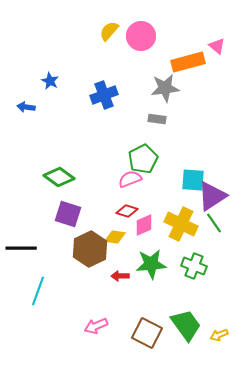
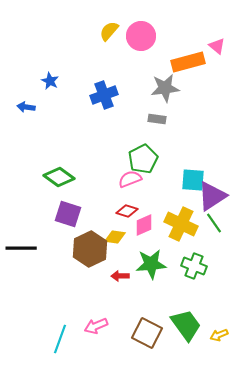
cyan line: moved 22 px right, 48 px down
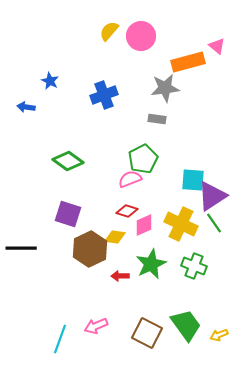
green diamond: moved 9 px right, 16 px up
green star: rotated 20 degrees counterclockwise
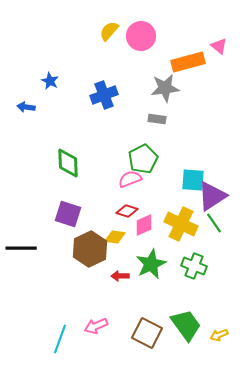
pink triangle: moved 2 px right
green diamond: moved 2 px down; rotated 52 degrees clockwise
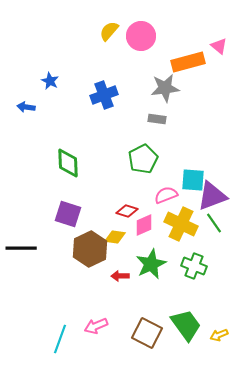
pink semicircle: moved 36 px right, 16 px down
purple triangle: rotated 12 degrees clockwise
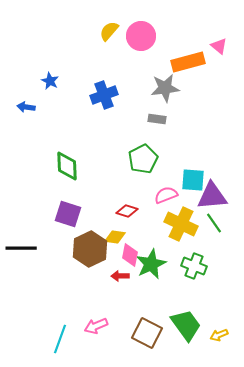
green diamond: moved 1 px left, 3 px down
purple triangle: rotated 16 degrees clockwise
pink diamond: moved 14 px left, 30 px down; rotated 55 degrees counterclockwise
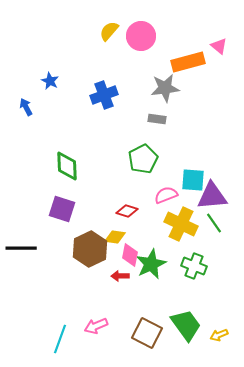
blue arrow: rotated 54 degrees clockwise
purple square: moved 6 px left, 5 px up
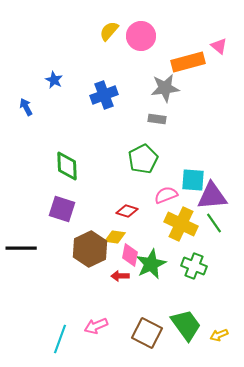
blue star: moved 4 px right, 1 px up
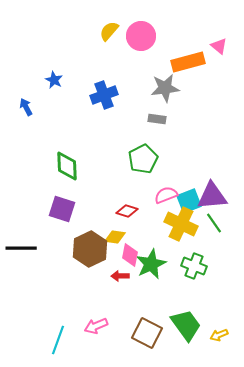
cyan square: moved 4 px left, 21 px down; rotated 25 degrees counterclockwise
cyan line: moved 2 px left, 1 px down
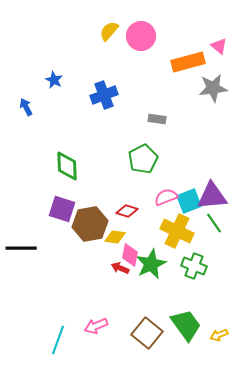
gray star: moved 48 px right
pink semicircle: moved 2 px down
yellow cross: moved 4 px left, 7 px down
brown hexagon: moved 25 px up; rotated 16 degrees clockwise
red arrow: moved 8 px up; rotated 24 degrees clockwise
brown square: rotated 12 degrees clockwise
